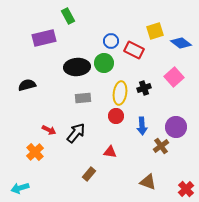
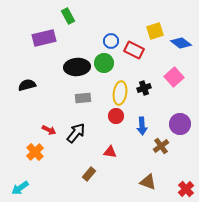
purple circle: moved 4 px right, 3 px up
cyan arrow: rotated 18 degrees counterclockwise
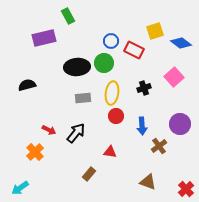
yellow ellipse: moved 8 px left
brown cross: moved 2 px left
